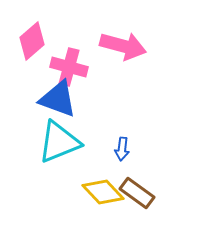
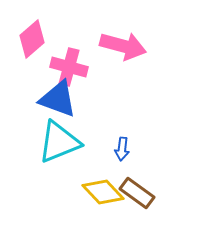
pink diamond: moved 2 px up
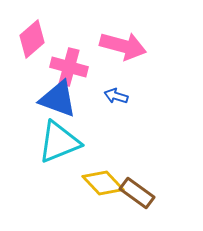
blue arrow: moved 6 px left, 53 px up; rotated 100 degrees clockwise
yellow diamond: moved 9 px up
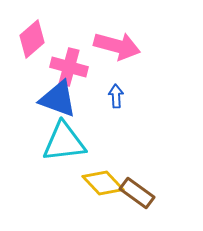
pink arrow: moved 6 px left
blue arrow: rotated 70 degrees clockwise
cyan triangle: moved 5 px right; rotated 15 degrees clockwise
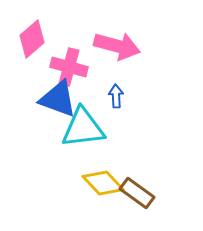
cyan triangle: moved 19 px right, 14 px up
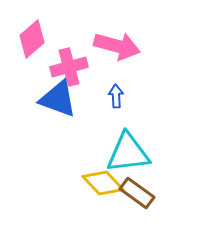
pink cross: rotated 30 degrees counterclockwise
cyan triangle: moved 45 px right, 25 px down
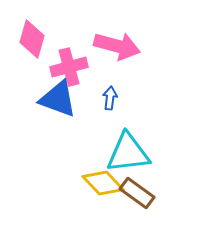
pink diamond: rotated 33 degrees counterclockwise
blue arrow: moved 6 px left, 2 px down; rotated 10 degrees clockwise
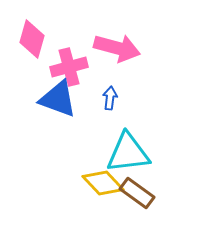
pink arrow: moved 2 px down
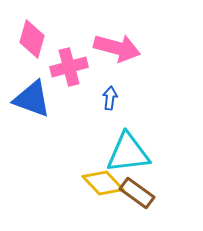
blue triangle: moved 26 px left
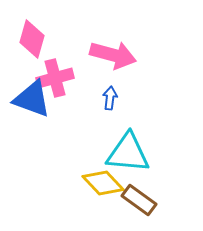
pink arrow: moved 4 px left, 7 px down
pink cross: moved 14 px left, 11 px down
cyan triangle: rotated 12 degrees clockwise
brown rectangle: moved 2 px right, 7 px down
